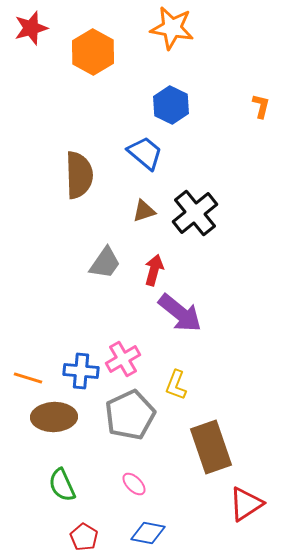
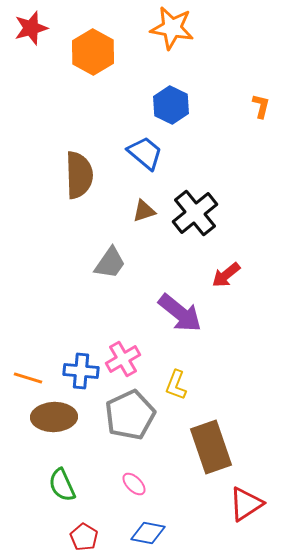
gray trapezoid: moved 5 px right
red arrow: moved 72 px right, 5 px down; rotated 144 degrees counterclockwise
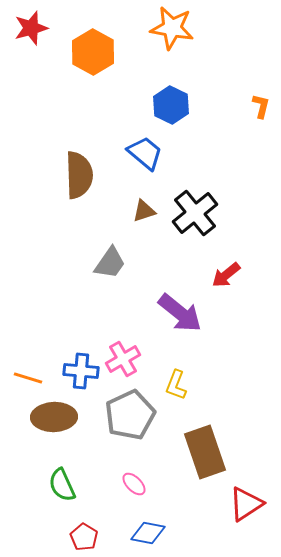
brown rectangle: moved 6 px left, 5 px down
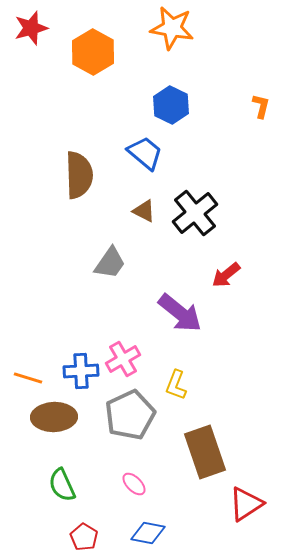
brown triangle: rotated 45 degrees clockwise
blue cross: rotated 8 degrees counterclockwise
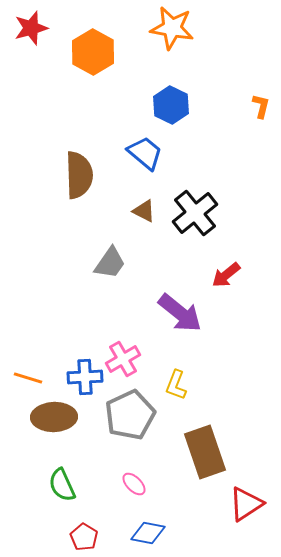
blue cross: moved 4 px right, 6 px down
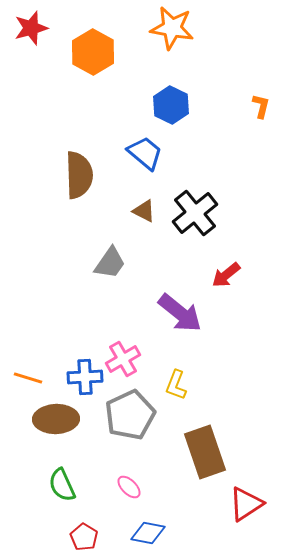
brown ellipse: moved 2 px right, 2 px down
pink ellipse: moved 5 px left, 3 px down
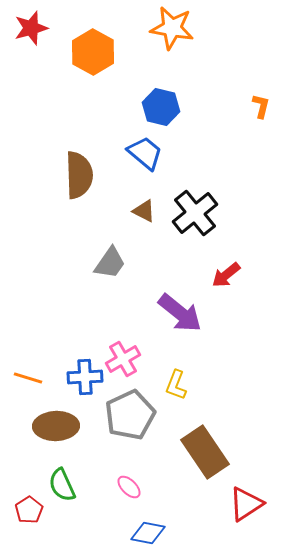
blue hexagon: moved 10 px left, 2 px down; rotated 12 degrees counterclockwise
brown ellipse: moved 7 px down
brown rectangle: rotated 15 degrees counterclockwise
red pentagon: moved 55 px left, 27 px up; rotated 8 degrees clockwise
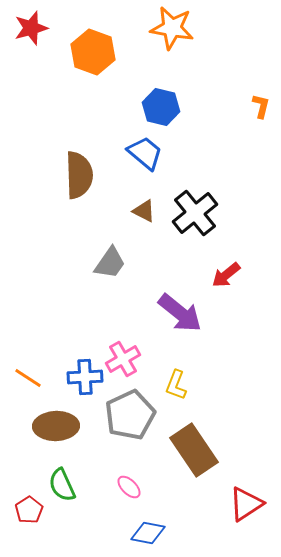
orange hexagon: rotated 9 degrees counterclockwise
orange line: rotated 16 degrees clockwise
brown rectangle: moved 11 px left, 2 px up
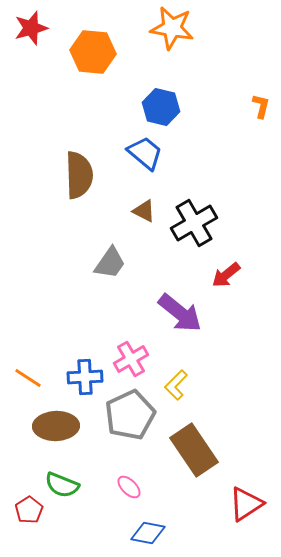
orange hexagon: rotated 15 degrees counterclockwise
black cross: moved 1 px left, 10 px down; rotated 9 degrees clockwise
pink cross: moved 8 px right
yellow L-shape: rotated 24 degrees clockwise
green semicircle: rotated 44 degrees counterclockwise
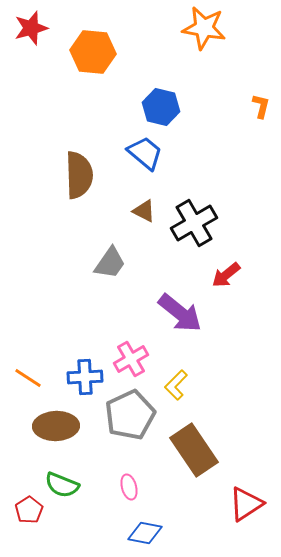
orange star: moved 32 px right
pink ellipse: rotated 30 degrees clockwise
blue diamond: moved 3 px left
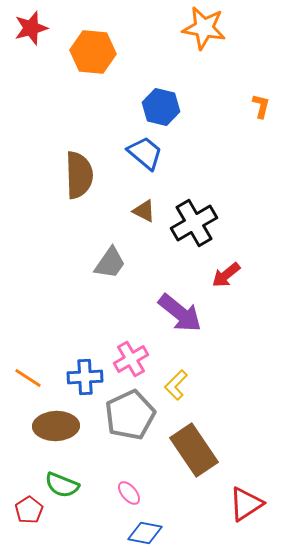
pink ellipse: moved 6 px down; rotated 25 degrees counterclockwise
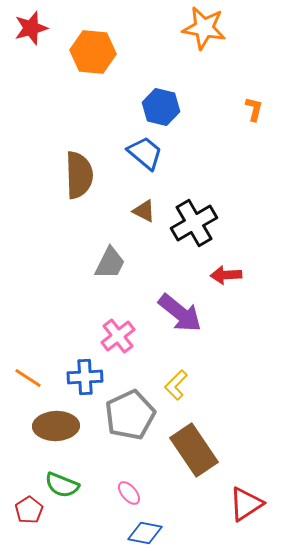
orange L-shape: moved 7 px left, 3 px down
gray trapezoid: rotated 9 degrees counterclockwise
red arrow: rotated 36 degrees clockwise
pink cross: moved 13 px left, 23 px up; rotated 8 degrees counterclockwise
